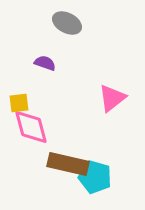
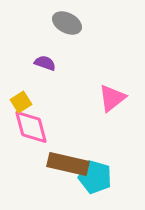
yellow square: moved 2 px right, 1 px up; rotated 25 degrees counterclockwise
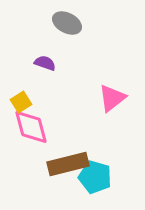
brown rectangle: rotated 27 degrees counterclockwise
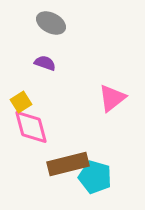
gray ellipse: moved 16 px left
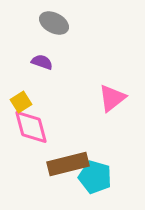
gray ellipse: moved 3 px right
purple semicircle: moved 3 px left, 1 px up
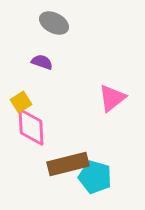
pink diamond: rotated 12 degrees clockwise
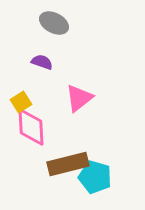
pink triangle: moved 33 px left
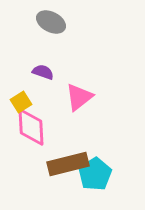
gray ellipse: moved 3 px left, 1 px up
purple semicircle: moved 1 px right, 10 px down
pink triangle: moved 1 px up
cyan pentagon: moved 3 px up; rotated 24 degrees clockwise
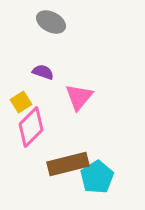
pink triangle: rotated 12 degrees counterclockwise
pink diamond: rotated 48 degrees clockwise
cyan pentagon: moved 2 px right, 3 px down
